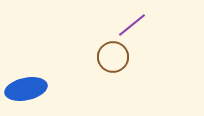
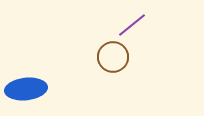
blue ellipse: rotated 6 degrees clockwise
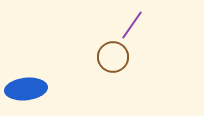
purple line: rotated 16 degrees counterclockwise
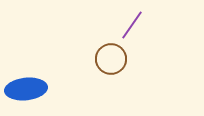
brown circle: moved 2 px left, 2 px down
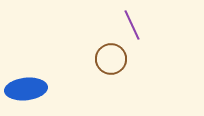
purple line: rotated 60 degrees counterclockwise
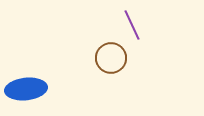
brown circle: moved 1 px up
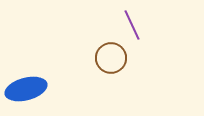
blue ellipse: rotated 9 degrees counterclockwise
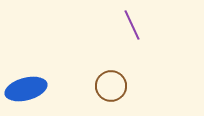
brown circle: moved 28 px down
